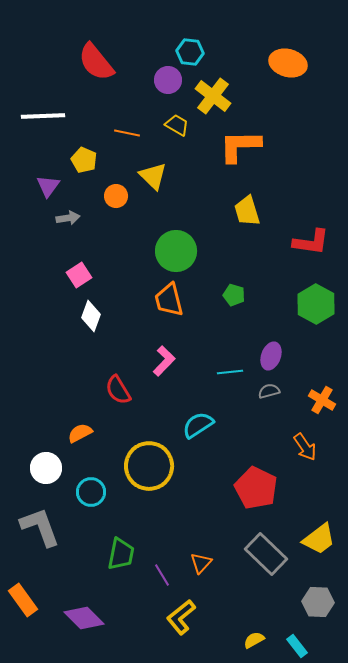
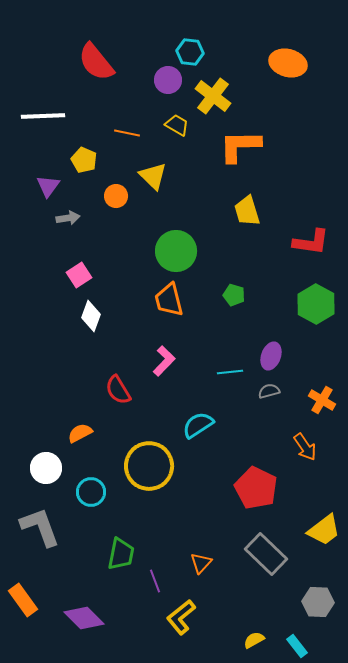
yellow trapezoid at (319, 539): moved 5 px right, 9 px up
purple line at (162, 575): moved 7 px left, 6 px down; rotated 10 degrees clockwise
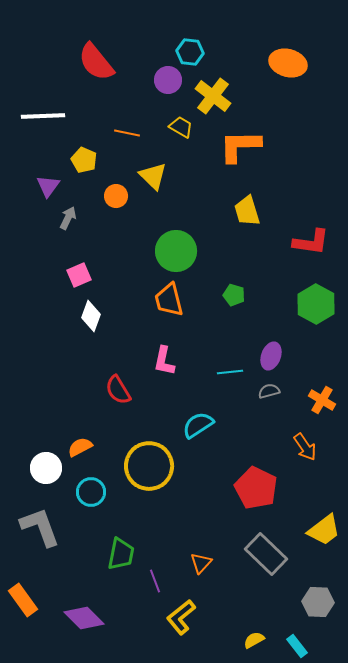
yellow trapezoid at (177, 125): moved 4 px right, 2 px down
gray arrow at (68, 218): rotated 55 degrees counterclockwise
pink square at (79, 275): rotated 10 degrees clockwise
pink L-shape at (164, 361): rotated 148 degrees clockwise
orange semicircle at (80, 433): moved 14 px down
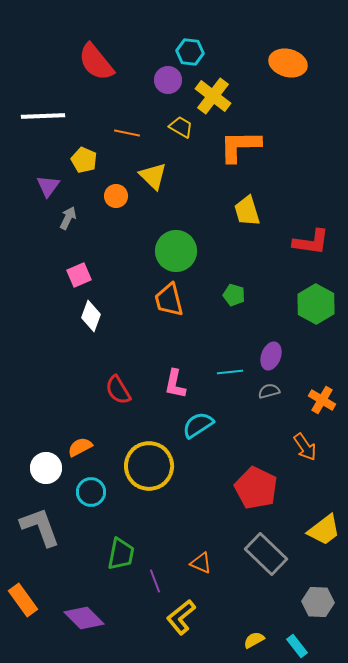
pink L-shape at (164, 361): moved 11 px right, 23 px down
orange triangle at (201, 563): rotated 50 degrees counterclockwise
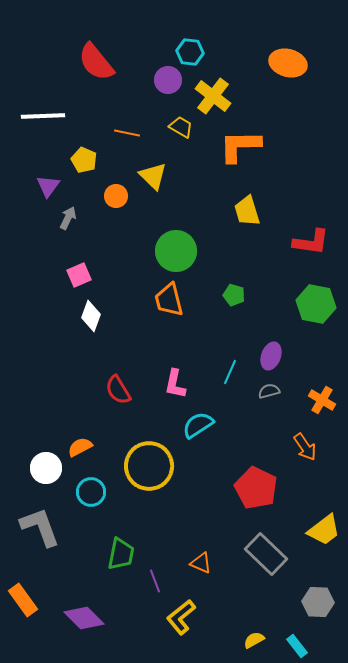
green hexagon at (316, 304): rotated 18 degrees counterclockwise
cyan line at (230, 372): rotated 60 degrees counterclockwise
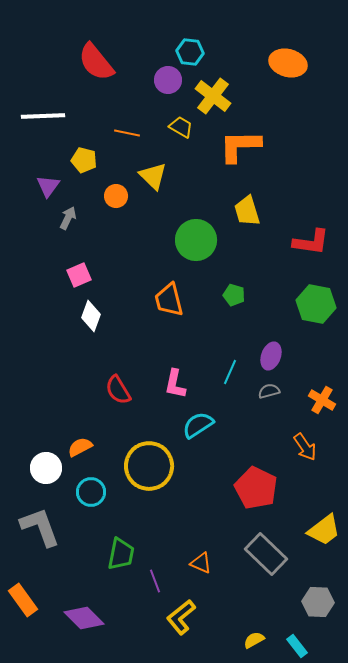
yellow pentagon at (84, 160): rotated 10 degrees counterclockwise
green circle at (176, 251): moved 20 px right, 11 px up
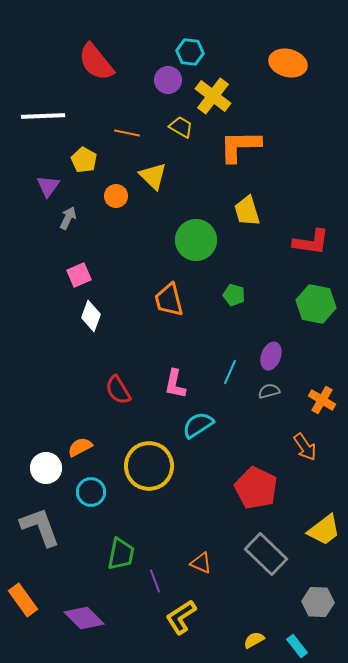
yellow pentagon at (84, 160): rotated 15 degrees clockwise
yellow L-shape at (181, 617): rotated 6 degrees clockwise
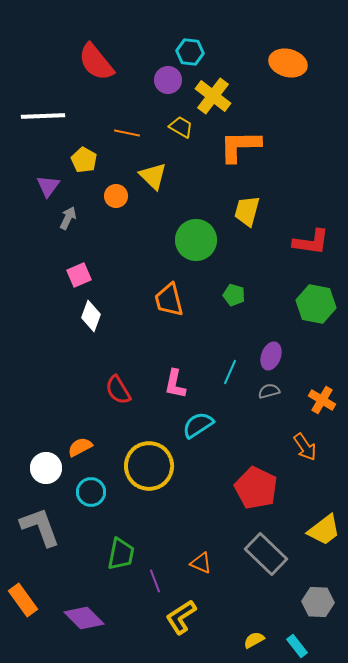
yellow trapezoid at (247, 211): rotated 32 degrees clockwise
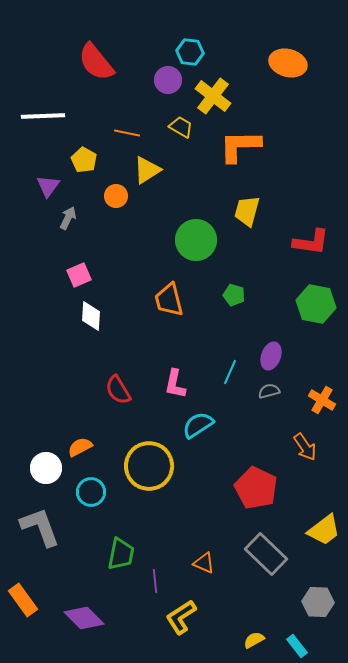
yellow triangle at (153, 176): moved 6 px left, 6 px up; rotated 44 degrees clockwise
white diamond at (91, 316): rotated 16 degrees counterclockwise
orange triangle at (201, 563): moved 3 px right
purple line at (155, 581): rotated 15 degrees clockwise
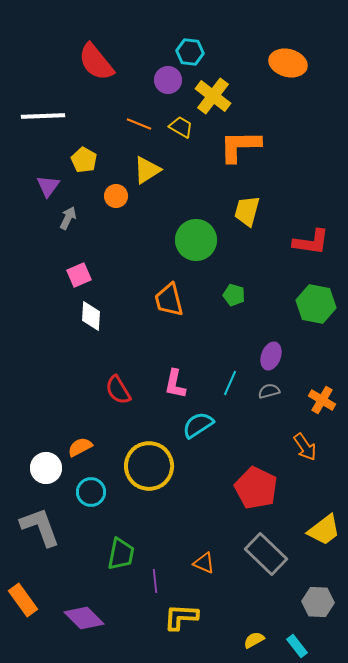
orange line at (127, 133): moved 12 px right, 9 px up; rotated 10 degrees clockwise
cyan line at (230, 372): moved 11 px down
yellow L-shape at (181, 617): rotated 36 degrees clockwise
